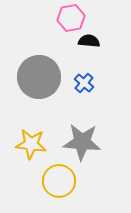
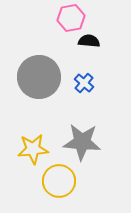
yellow star: moved 2 px right, 5 px down; rotated 12 degrees counterclockwise
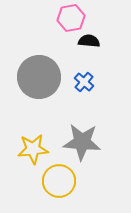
blue cross: moved 1 px up
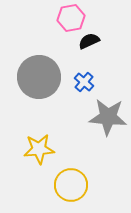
black semicircle: rotated 30 degrees counterclockwise
gray star: moved 26 px right, 25 px up
yellow star: moved 6 px right
yellow circle: moved 12 px right, 4 px down
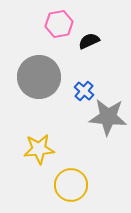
pink hexagon: moved 12 px left, 6 px down
blue cross: moved 9 px down
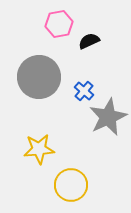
gray star: rotated 30 degrees counterclockwise
